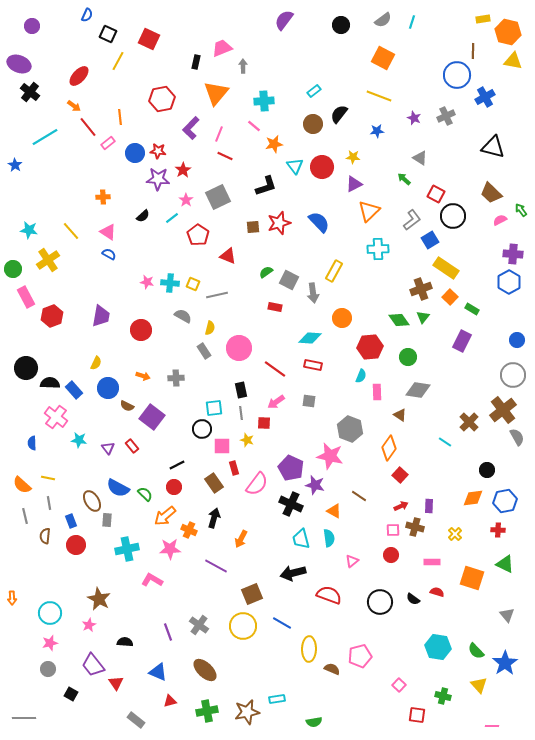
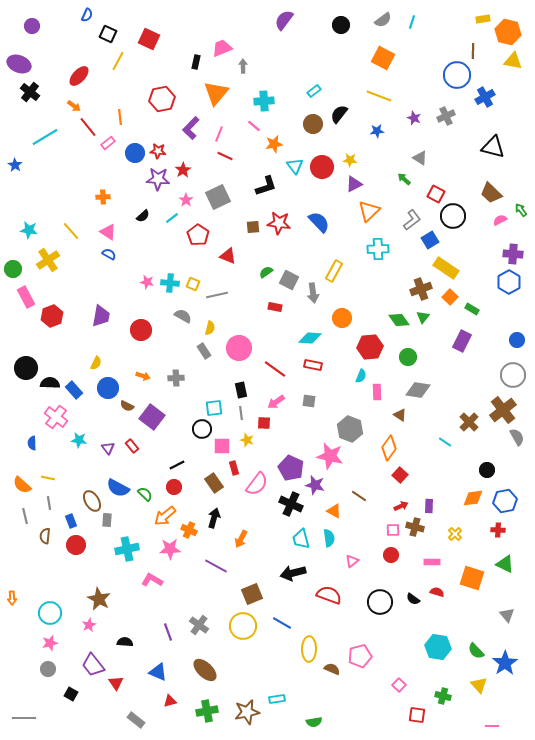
yellow star at (353, 157): moved 3 px left, 3 px down
red star at (279, 223): rotated 25 degrees clockwise
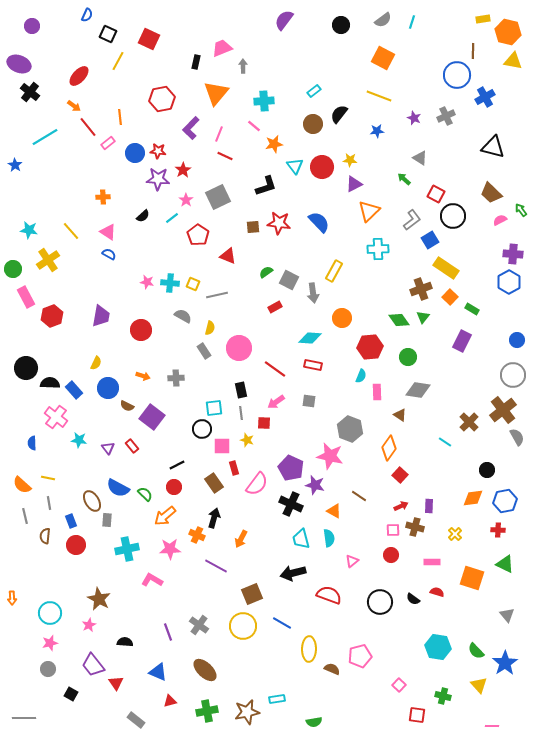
red rectangle at (275, 307): rotated 40 degrees counterclockwise
orange cross at (189, 530): moved 8 px right, 5 px down
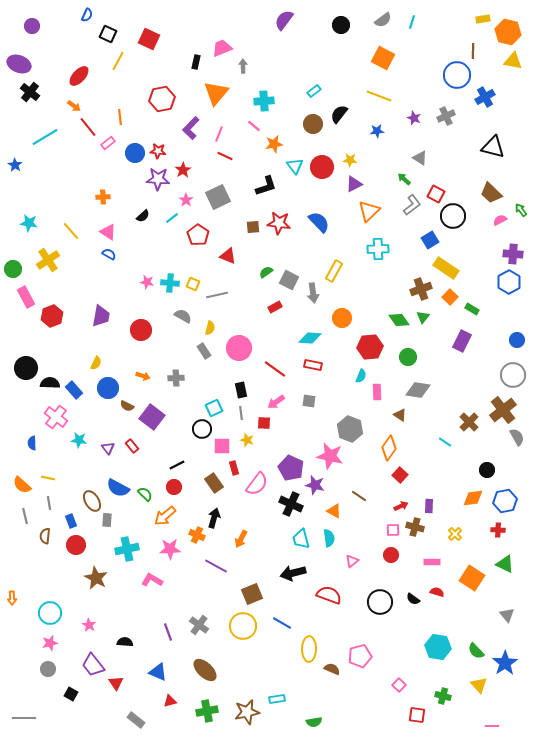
gray L-shape at (412, 220): moved 15 px up
cyan star at (29, 230): moved 7 px up
cyan square at (214, 408): rotated 18 degrees counterclockwise
orange square at (472, 578): rotated 15 degrees clockwise
brown star at (99, 599): moved 3 px left, 21 px up
pink star at (89, 625): rotated 16 degrees counterclockwise
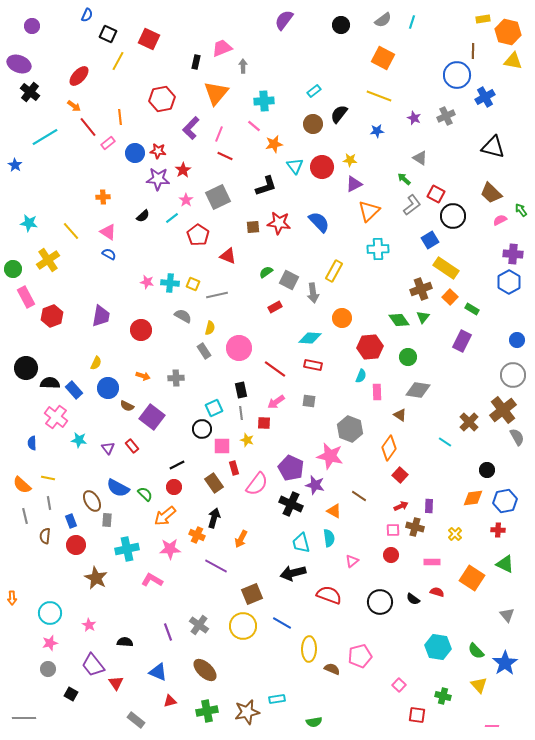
cyan trapezoid at (301, 539): moved 4 px down
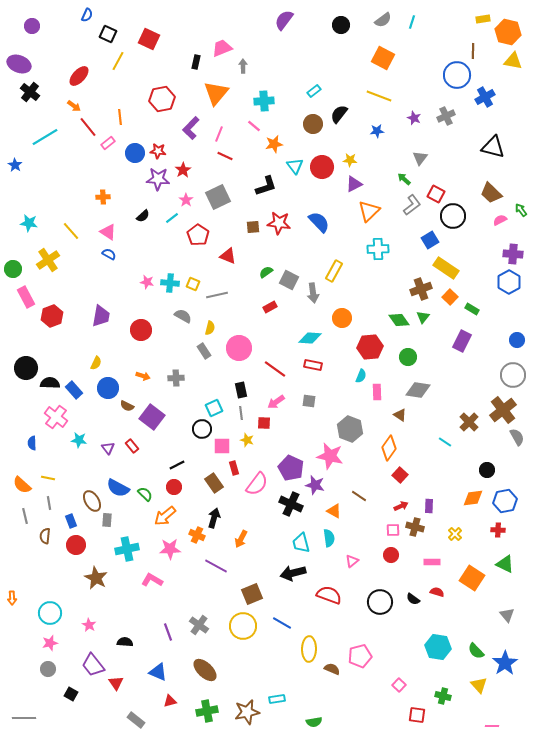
gray triangle at (420, 158): rotated 35 degrees clockwise
red rectangle at (275, 307): moved 5 px left
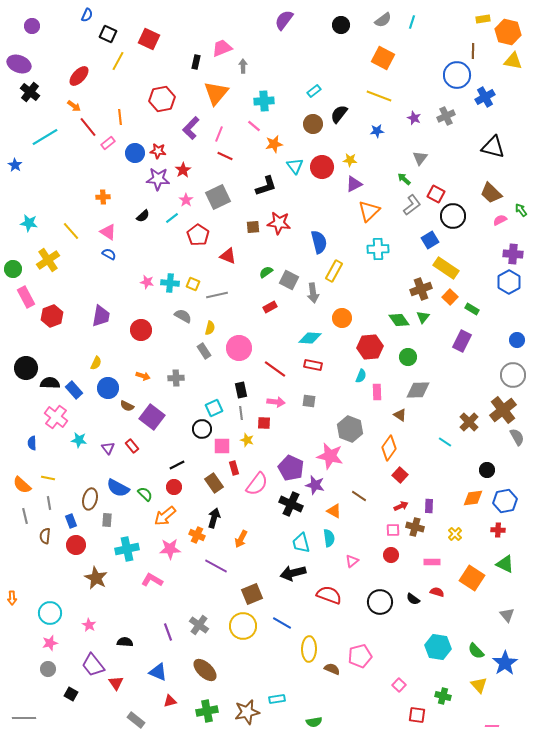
blue semicircle at (319, 222): moved 20 px down; rotated 30 degrees clockwise
gray diamond at (418, 390): rotated 10 degrees counterclockwise
pink arrow at (276, 402): rotated 138 degrees counterclockwise
brown ellipse at (92, 501): moved 2 px left, 2 px up; rotated 45 degrees clockwise
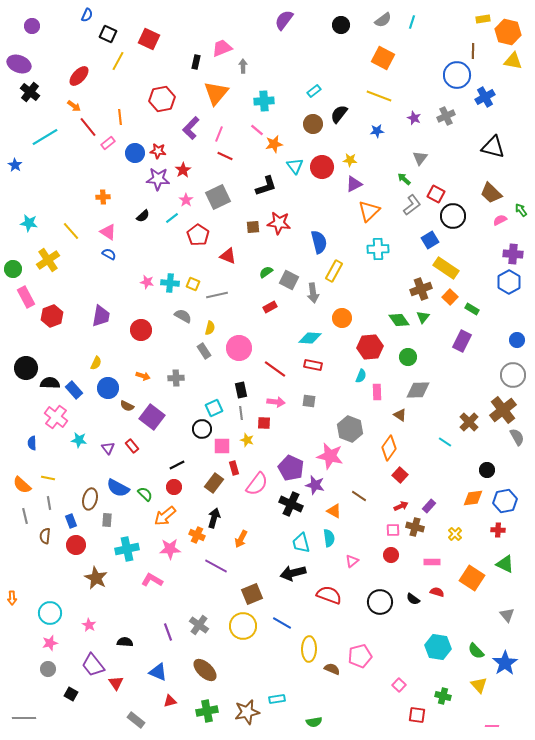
pink line at (254, 126): moved 3 px right, 4 px down
brown rectangle at (214, 483): rotated 72 degrees clockwise
purple rectangle at (429, 506): rotated 40 degrees clockwise
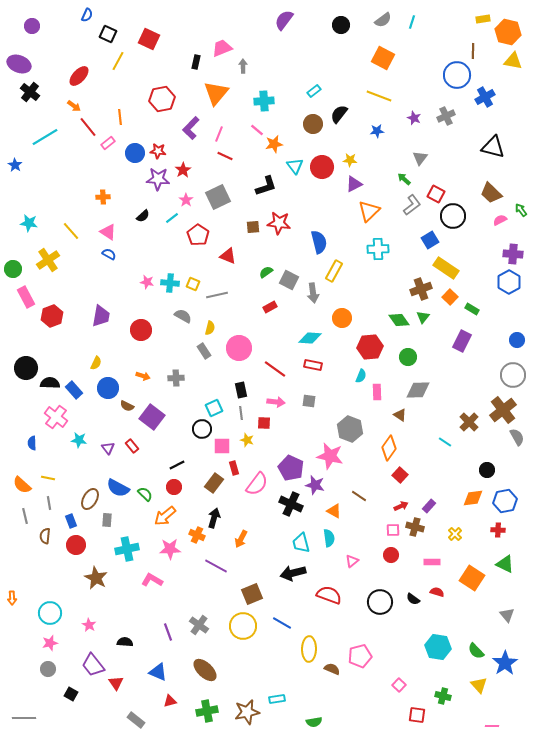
brown ellipse at (90, 499): rotated 15 degrees clockwise
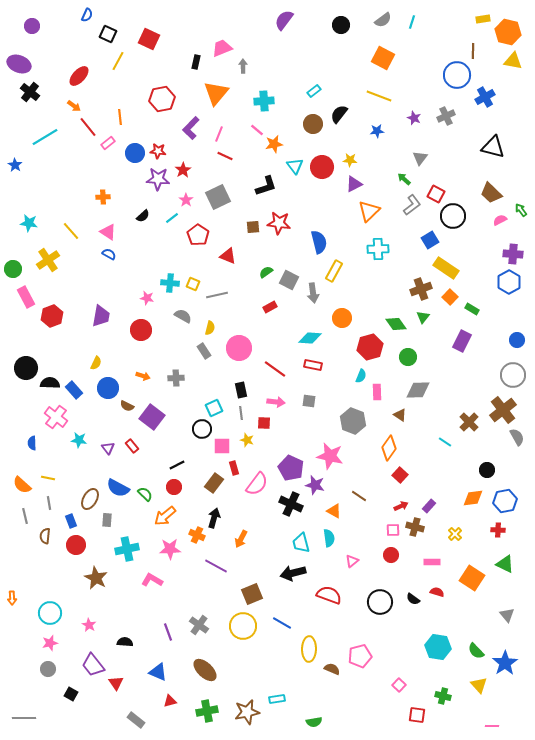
pink star at (147, 282): moved 16 px down
green diamond at (399, 320): moved 3 px left, 4 px down
red hexagon at (370, 347): rotated 10 degrees counterclockwise
gray hexagon at (350, 429): moved 3 px right, 8 px up
